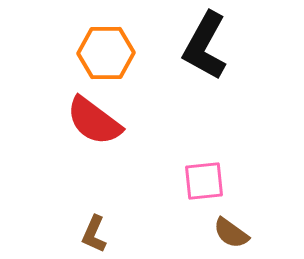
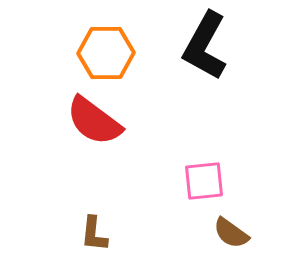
brown L-shape: rotated 18 degrees counterclockwise
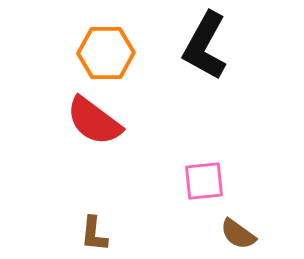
brown semicircle: moved 7 px right, 1 px down
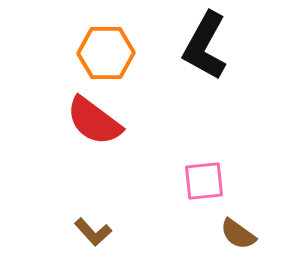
brown L-shape: moved 1 px left, 2 px up; rotated 48 degrees counterclockwise
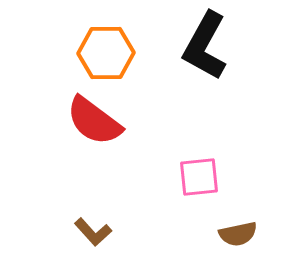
pink square: moved 5 px left, 4 px up
brown semicircle: rotated 48 degrees counterclockwise
